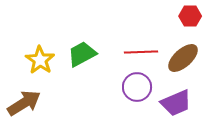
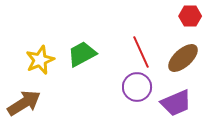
red line: rotated 68 degrees clockwise
yellow star: rotated 16 degrees clockwise
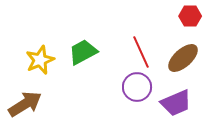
green trapezoid: moved 1 px right, 2 px up
brown arrow: moved 1 px right, 1 px down
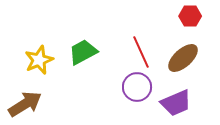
yellow star: moved 1 px left
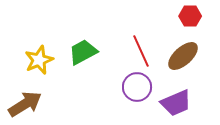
red line: moved 1 px up
brown ellipse: moved 2 px up
